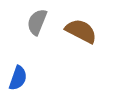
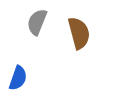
brown semicircle: moved 2 px left, 2 px down; rotated 48 degrees clockwise
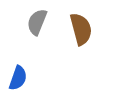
brown semicircle: moved 2 px right, 4 px up
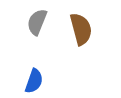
blue semicircle: moved 16 px right, 3 px down
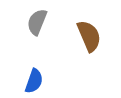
brown semicircle: moved 8 px right, 7 px down; rotated 8 degrees counterclockwise
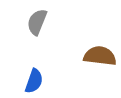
brown semicircle: moved 11 px right, 20 px down; rotated 60 degrees counterclockwise
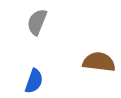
brown semicircle: moved 1 px left, 6 px down
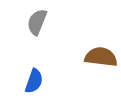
brown semicircle: moved 2 px right, 5 px up
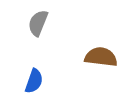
gray semicircle: moved 1 px right, 1 px down
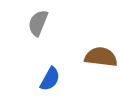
blue semicircle: moved 16 px right, 2 px up; rotated 10 degrees clockwise
